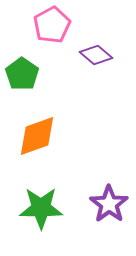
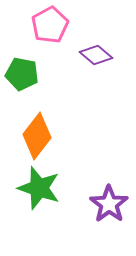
pink pentagon: moved 2 px left
green pentagon: rotated 24 degrees counterclockwise
orange diamond: rotated 33 degrees counterclockwise
green star: moved 2 px left, 20 px up; rotated 18 degrees clockwise
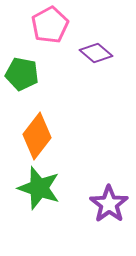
purple diamond: moved 2 px up
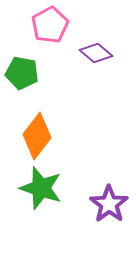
green pentagon: moved 1 px up
green star: moved 2 px right
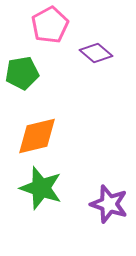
green pentagon: rotated 20 degrees counterclockwise
orange diamond: rotated 39 degrees clockwise
purple star: rotated 18 degrees counterclockwise
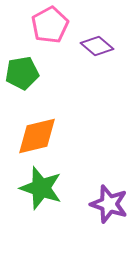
purple diamond: moved 1 px right, 7 px up
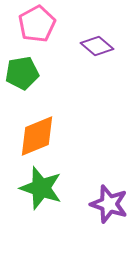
pink pentagon: moved 13 px left, 1 px up
orange diamond: rotated 9 degrees counterclockwise
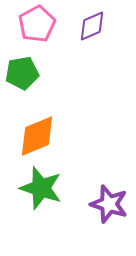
purple diamond: moved 5 px left, 20 px up; rotated 64 degrees counterclockwise
